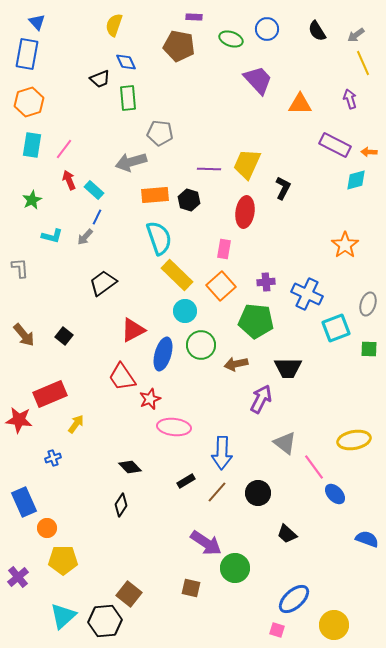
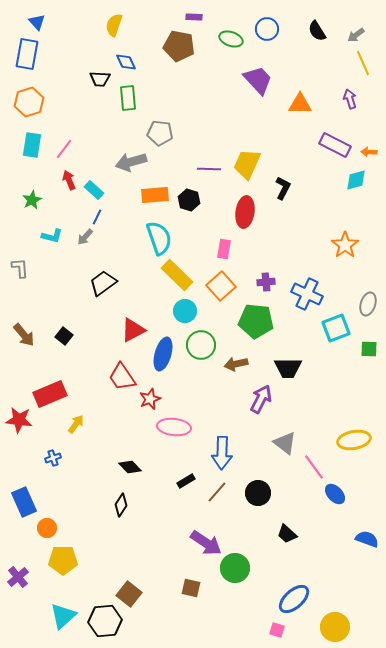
black trapezoid at (100, 79): rotated 25 degrees clockwise
yellow circle at (334, 625): moved 1 px right, 2 px down
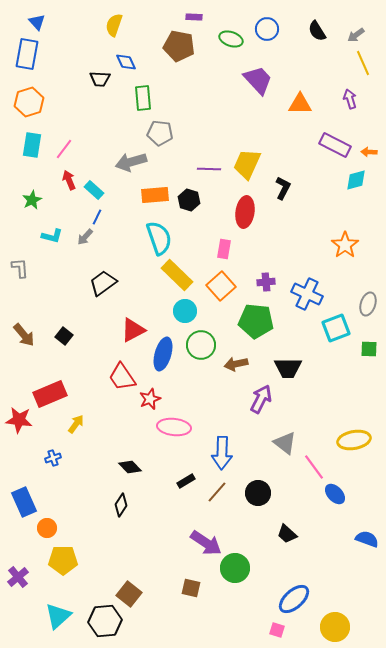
green rectangle at (128, 98): moved 15 px right
cyan triangle at (63, 616): moved 5 px left
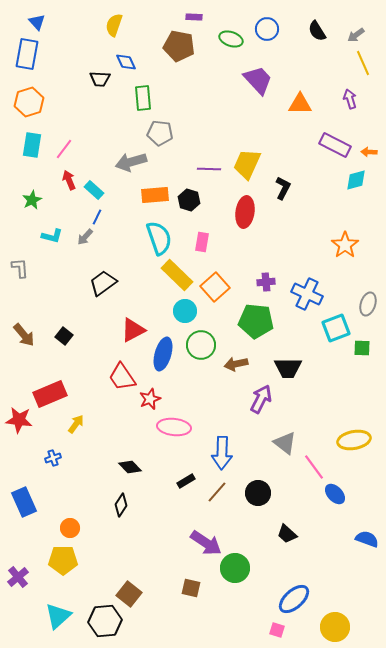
pink rectangle at (224, 249): moved 22 px left, 7 px up
orange square at (221, 286): moved 6 px left, 1 px down
green square at (369, 349): moved 7 px left, 1 px up
orange circle at (47, 528): moved 23 px right
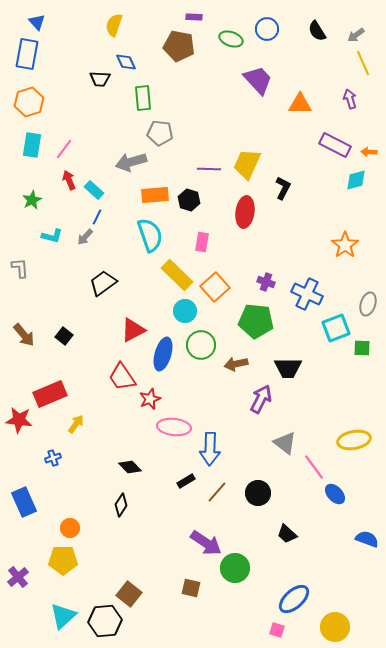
cyan semicircle at (159, 238): moved 9 px left, 3 px up
purple cross at (266, 282): rotated 24 degrees clockwise
blue arrow at (222, 453): moved 12 px left, 4 px up
cyan triangle at (58, 616): moved 5 px right
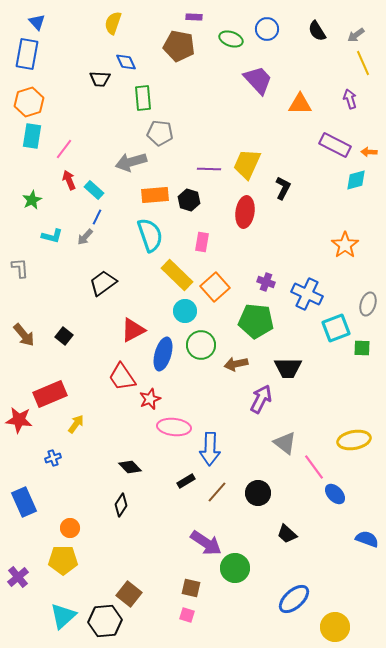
yellow semicircle at (114, 25): moved 1 px left, 2 px up
cyan rectangle at (32, 145): moved 9 px up
pink square at (277, 630): moved 90 px left, 15 px up
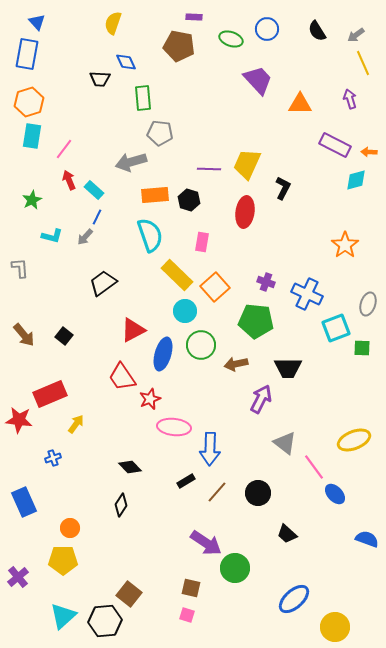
yellow ellipse at (354, 440): rotated 12 degrees counterclockwise
